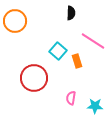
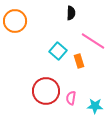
orange rectangle: moved 2 px right
red circle: moved 12 px right, 13 px down
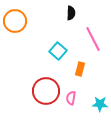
pink line: moved 2 px up; rotated 30 degrees clockwise
orange rectangle: moved 1 px right, 8 px down; rotated 32 degrees clockwise
cyan star: moved 5 px right, 2 px up
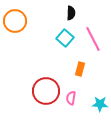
cyan square: moved 7 px right, 13 px up
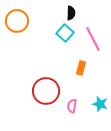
orange circle: moved 2 px right
cyan square: moved 5 px up
orange rectangle: moved 1 px right, 1 px up
pink semicircle: moved 1 px right, 8 px down
cyan star: rotated 14 degrees clockwise
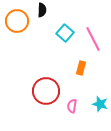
black semicircle: moved 29 px left, 3 px up
